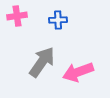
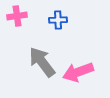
gray arrow: rotated 72 degrees counterclockwise
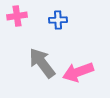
gray arrow: moved 1 px down
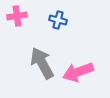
blue cross: rotated 18 degrees clockwise
gray arrow: rotated 8 degrees clockwise
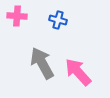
pink cross: rotated 12 degrees clockwise
pink arrow: rotated 68 degrees clockwise
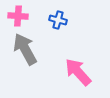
pink cross: moved 1 px right
gray arrow: moved 17 px left, 14 px up
